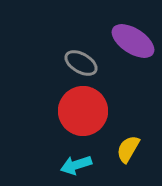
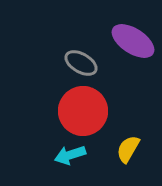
cyan arrow: moved 6 px left, 10 px up
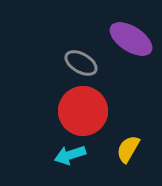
purple ellipse: moved 2 px left, 2 px up
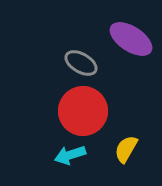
yellow semicircle: moved 2 px left
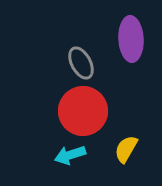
purple ellipse: rotated 54 degrees clockwise
gray ellipse: rotated 32 degrees clockwise
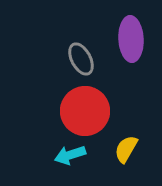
gray ellipse: moved 4 px up
red circle: moved 2 px right
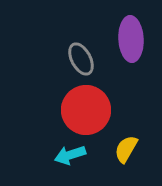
red circle: moved 1 px right, 1 px up
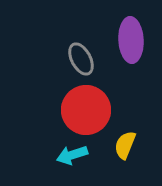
purple ellipse: moved 1 px down
yellow semicircle: moved 1 px left, 4 px up; rotated 8 degrees counterclockwise
cyan arrow: moved 2 px right
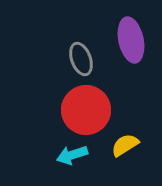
purple ellipse: rotated 9 degrees counterclockwise
gray ellipse: rotated 8 degrees clockwise
yellow semicircle: rotated 36 degrees clockwise
